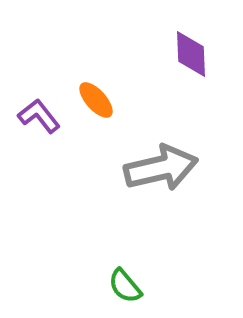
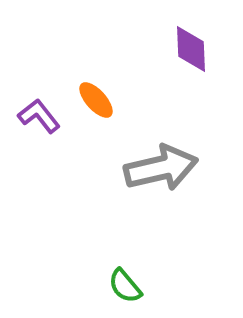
purple diamond: moved 5 px up
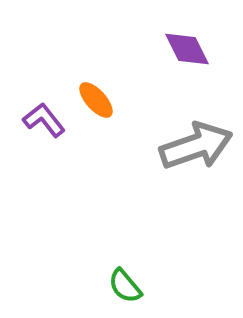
purple diamond: moved 4 px left; rotated 24 degrees counterclockwise
purple L-shape: moved 5 px right, 4 px down
gray arrow: moved 35 px right, 22 px up; rotated 6 degrees counterclockwise
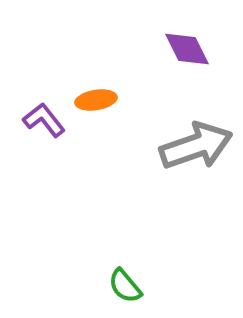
orange ellipse: rotated 57 degrees counterclockwise
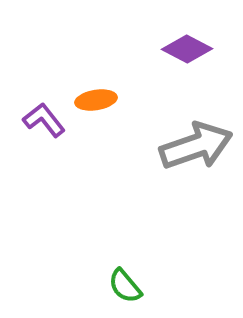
purple diamond: rotated 36 degrees counterclockwise
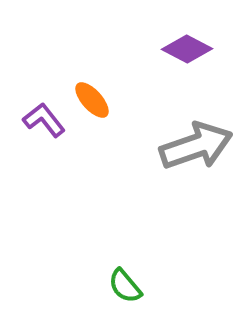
orange ellipse: moved 4 px left; rotated 57 degrees clockwise
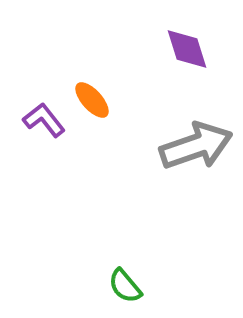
purple diamond: rotated 45 degrees clockwise
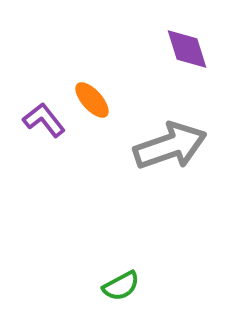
gray arrow: moved 26 px left
green semicircle: moved 4 px left; rotated 78 degrees counterclockwise
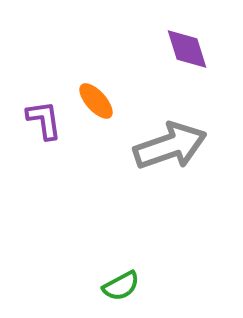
orange ellipse: moved 4 px right, 1 px down
purple L-shape: rotated 30 degrees clockwise
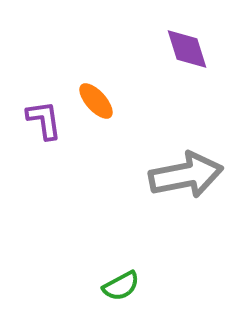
gray arrow: moved 16 px right, 29 px down; rotated 8 degrees clockwise
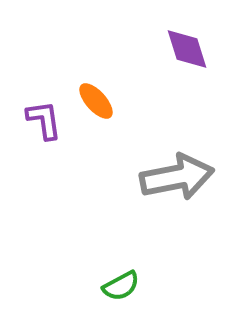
gray arrow: moved 9 px left, 2 px down
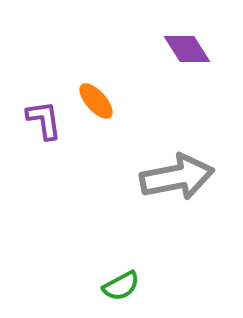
purple diamond: rotated 15 degrees counterclockwise
